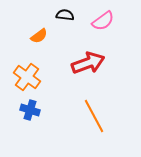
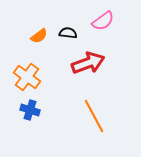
black semicircle: moved 3 px right, 18 px down
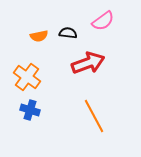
orange semicircle: rotated 24 degrees clockwise
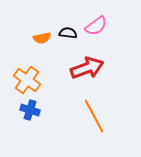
pink semicircle: moved 7 px left, 5 px down
orange semicircle: moved 3 px right, 2 px down
red arrow: moved 1 px left, 5 px down
orange cross: moved 3 px down
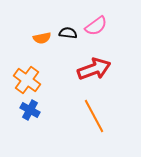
red arrow: moved 7 px right, 1 px down
blue cross: rotated 12 degrees clockwise
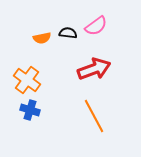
blue cross: rotated 12 degrees counterclockwise
